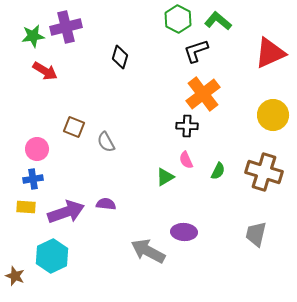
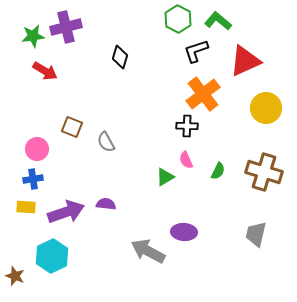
red triangle: moved 25 px left, 8 px down
yellow circle: moved 7 px left, 7 px up
brown square: moved 2 px left
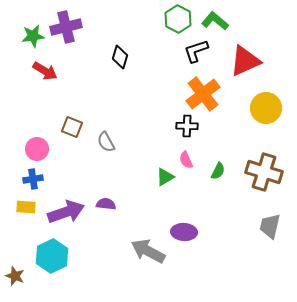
green L-shape: moved 3 px left
gray trapezoid: moved 14 px right, 8 px up
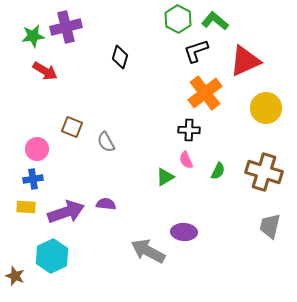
orange cross: moved 2 px right, 1 px up
black cross: moved 2 px right, 4 px down
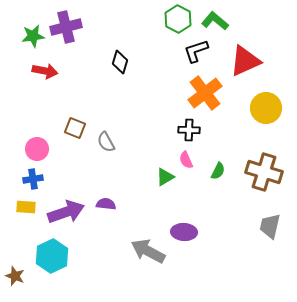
black diamond: moved 5 px down
red arrow: rotated 20 degrees counterclockwise
brown square: moved 3 px right, 1 px down
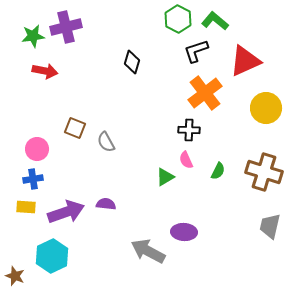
black diamond: moved 12 px right
